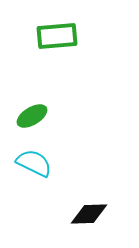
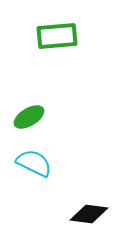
green ellipse: moved 3 px left, 1 px down
black diamond: rotated 9 degrees clockwise
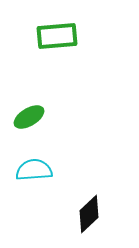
cyan semicircle: moved 7 px down; rotated 30 degrees counterclockwise
black diamond: rotated 51 degrees counterclockwise
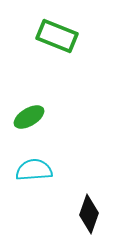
green rectangle: rotated 27 degrees clockwise
black diamond: rotated 27 degrees counterclockwise
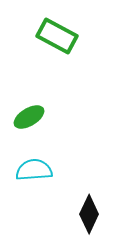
green rectangle: rotated 6 degrees clockwise
black diamond: rotated 6 degrees clockwise
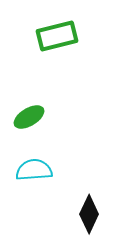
green rectangle: rotated 42 degrees counterclockwise
